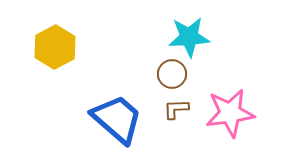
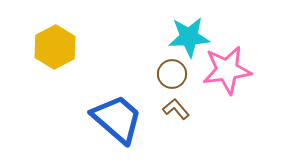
brown L-shape: rotated 52 degrees clockwise
pink star: moved 3 px left, 43 px up
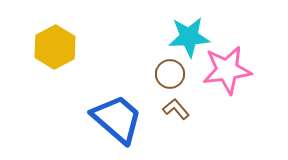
brown circle: moved 2 px left
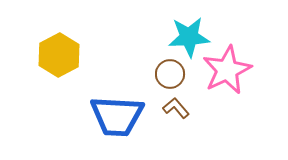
yellow hexagon: moved 4 px right, 8 px down
pink star: rotated 18 degrees counterclockwise
brown L-shape: moved 1 px up
blue trapezoid: moved 3 px up; rotated 142 degrees clockwise
